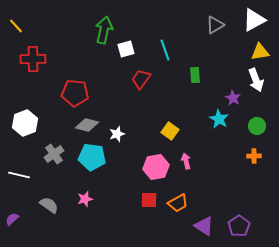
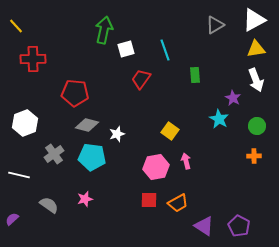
yellow triangle: moved 4 px left, 3 px up
purple pentagon: rotated 10 degrees counterclockwise
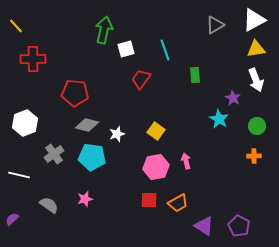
yellow square: moved 14 px left
